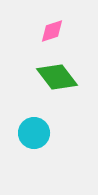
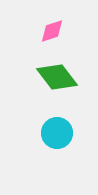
cyan circle: moved 23 px right
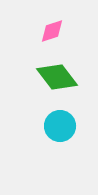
cyan circle: moved 3 px right, 7 px up
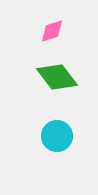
cyan circle: moved 3 px left, 10 px down
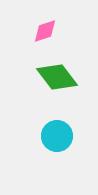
pink diamond: moved 7 px left
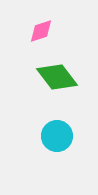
pink diamond: moved 4 px left
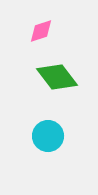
cyan circle: moved 9 px left
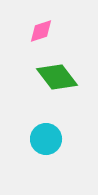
cyan circle: moved 2 px left, 3 px down
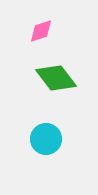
green diamond: moved 1 px left, 1 px down
